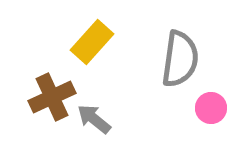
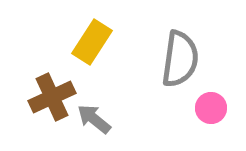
yellow rectangle: rotated 9 degrees counterclockwise
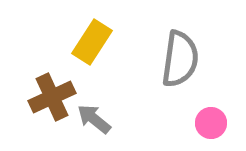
pink circle: moved 15 px down
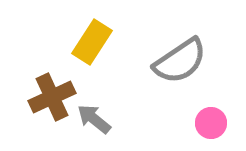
gray semicircle: moved 2 px down; rotated 48 degrees clockwise
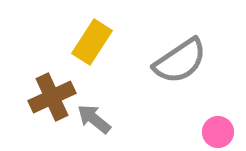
pink circle: moved 7 px right, 9 px down
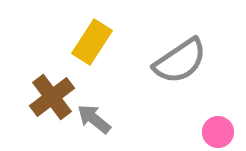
brown cross: rotated 12 degrees counterclockwise
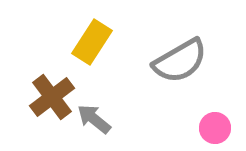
gray semicircle: rotated 4 degrees clockwise
pink circle: moved 3 px left, 4 px up
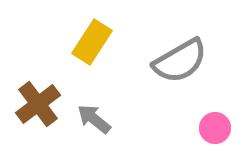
brown cross: moved 14 px left, 7 px down
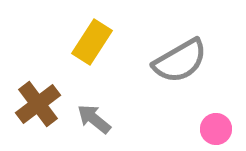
pink circle: moved 1 px right, 1 px down
